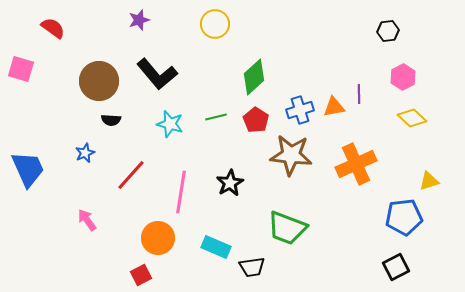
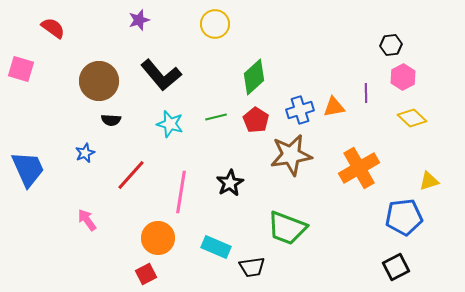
black hexagon: moved 3 px right, 14 px down
black L-shape: moved 4 px right, 1 px down
purple line: moved 7 px right, 1 px up
brown star: rotated 15 degrees counterclockwise
orange cross: moved 3 px right, 4 px down; rotated 6 degrees counterclockwise
red square: moved 5 px right, 1 px up
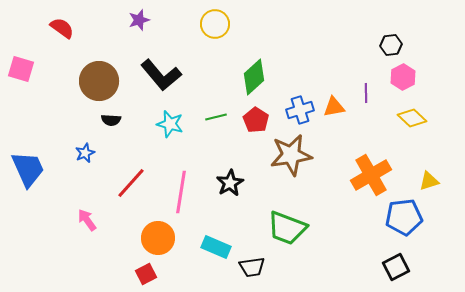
red semicircle: moved 9 px right
orange cross: moved 12 px right, 7 px down
red line: moved 8 px down
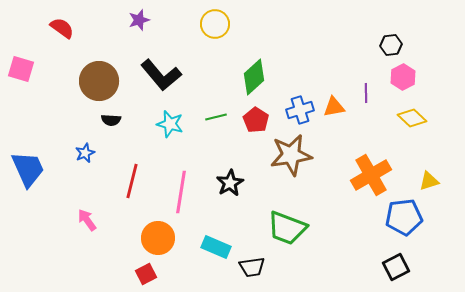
red line: moved 1 px right, 2 px up; rotated 28 degrees counterclockwise
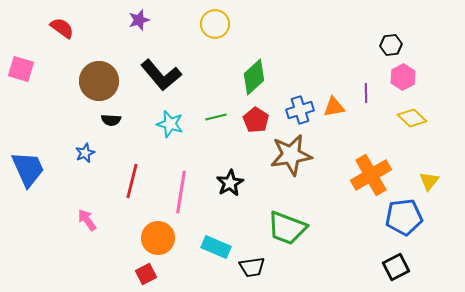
yellow triangle: rotated 35 degrees counterclockwise
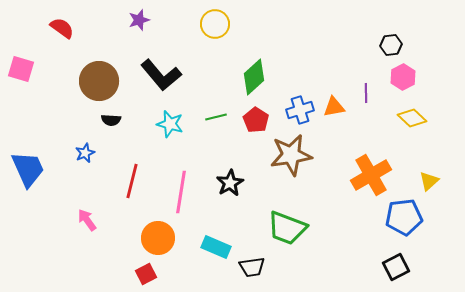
yellow triangle: rotated 10 degrees clockwise
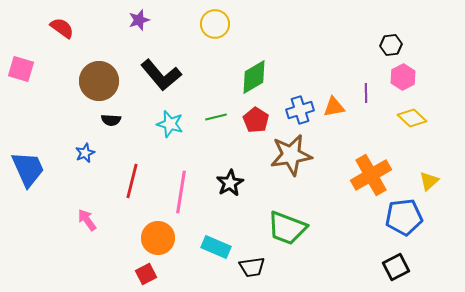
green diamond: rotated 12 degrees clockwise
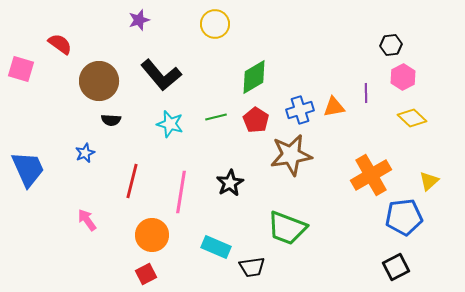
red semicircle: moved 2 px left, 16 px down
orange circle: moved 6 px left, 3 px up
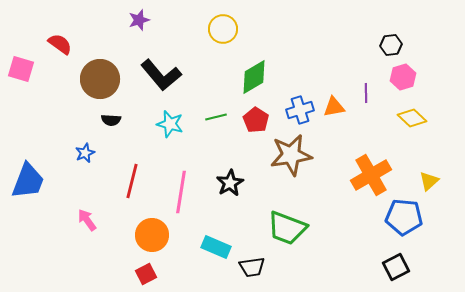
yellow circle: moved 8 px right, 5 px down
pink hexagon: rotated 10 degrees clockwise
brown circle: moved 1 px right, 2 px up
blue trapezoid: moved 12 px down; rotated 45 degrees clockwise
blue pentagon: rotated 12 degrees clockwise
